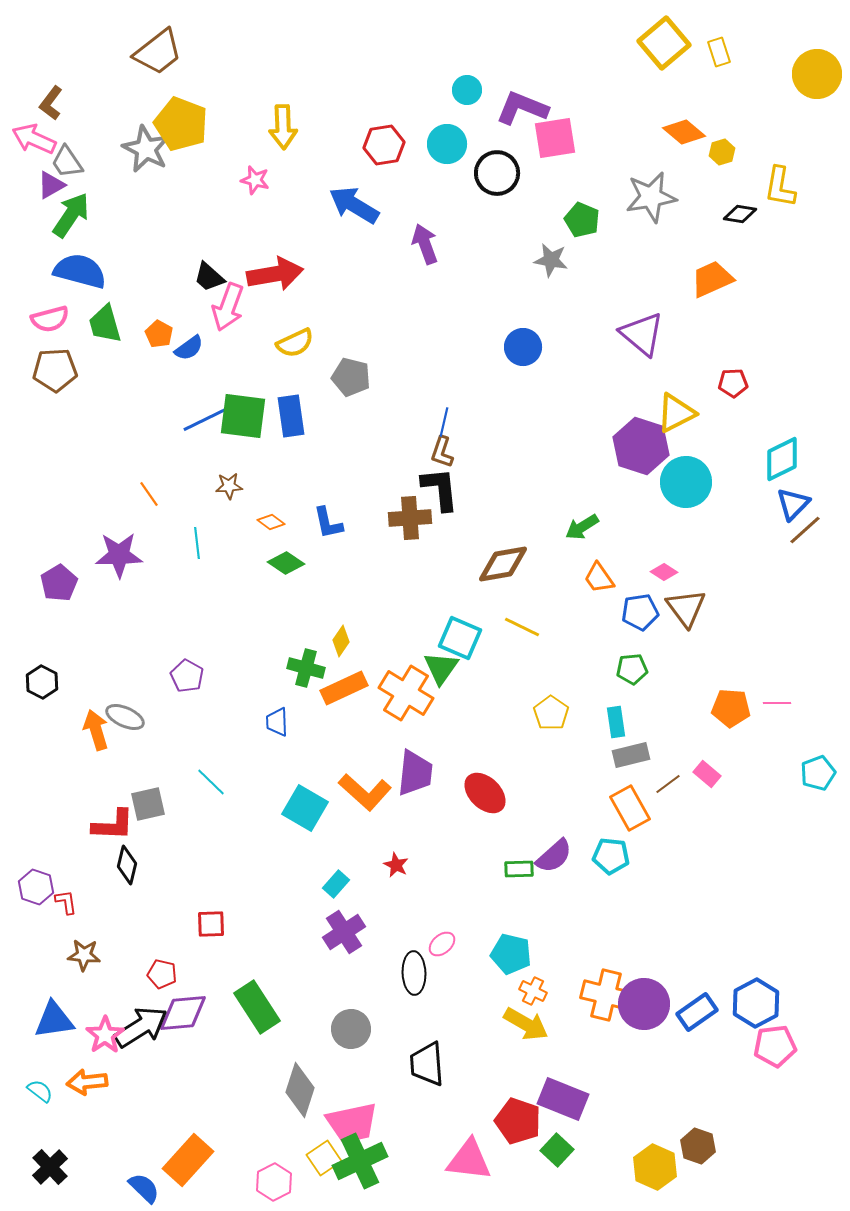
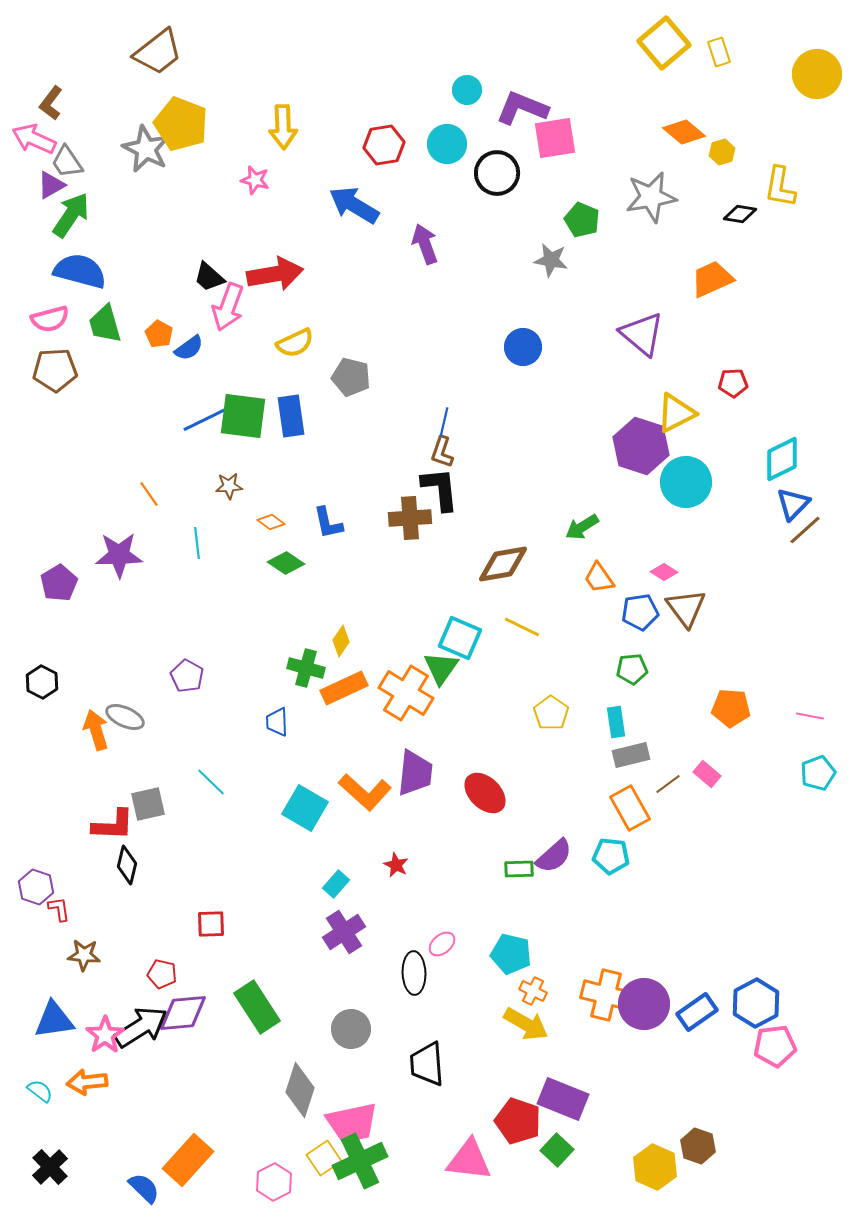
pink line at (777, 703): moved 33 px right, 13 px down; rotated 12 degrees clockwise
red L-shape at (66, 902): moved 7 px left, 7 px down
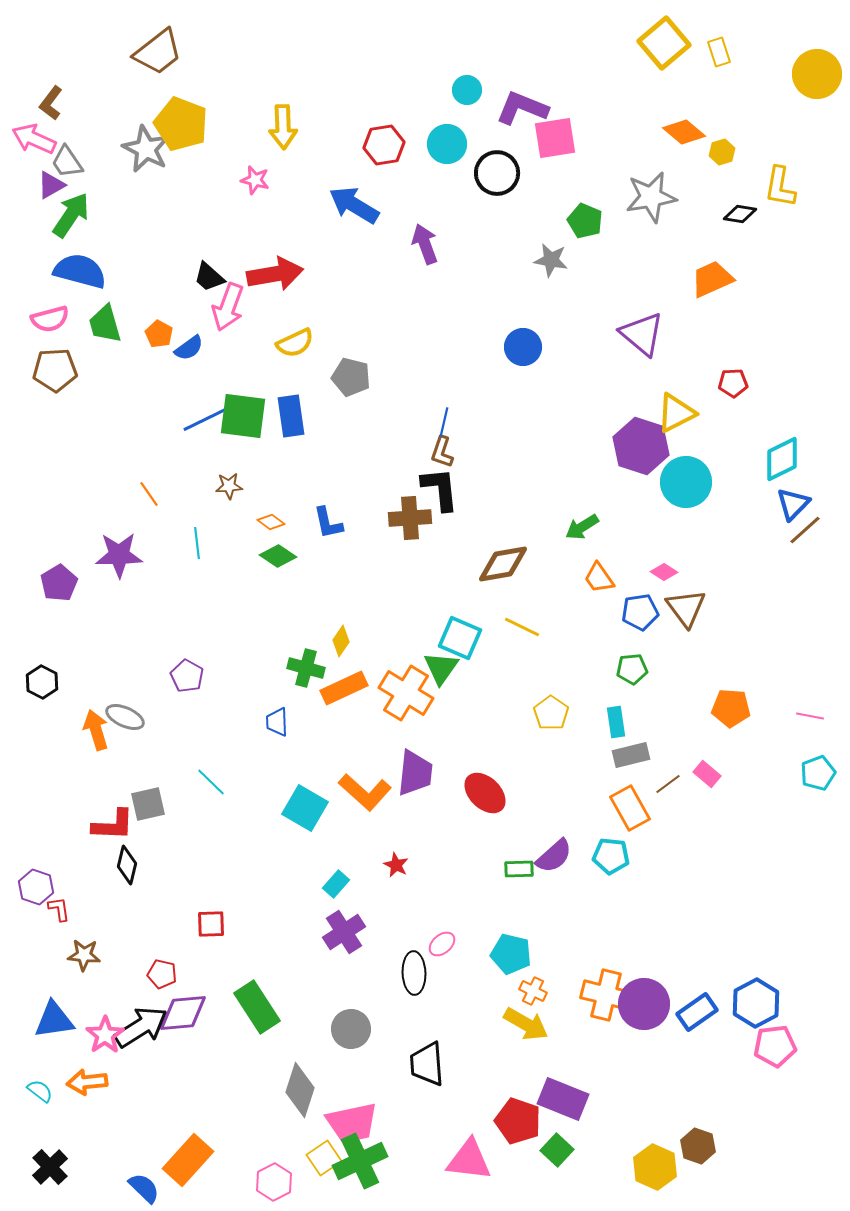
green pentagon at (582, 220): moved 3 px right, 1 px down
green diamond at (286, 563): moved 8 px left, 7 px up
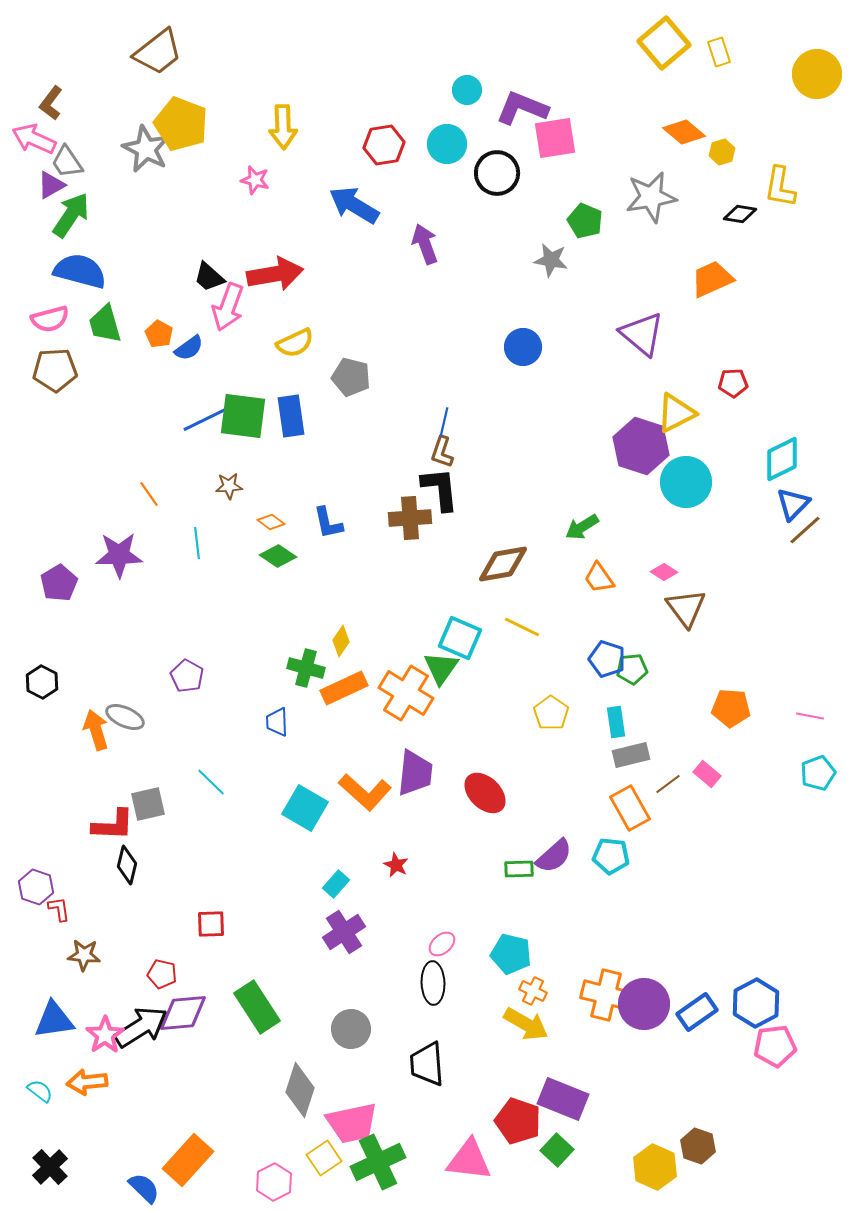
blue pentagon at (640, 612): moved 33 px left, 47 px down; rotated 27 degrees clockwise
black ellipse at (414, 973): moved 19 px right, 10 px down
green cross at (360, 1161): moved 18 px right, 1 px down
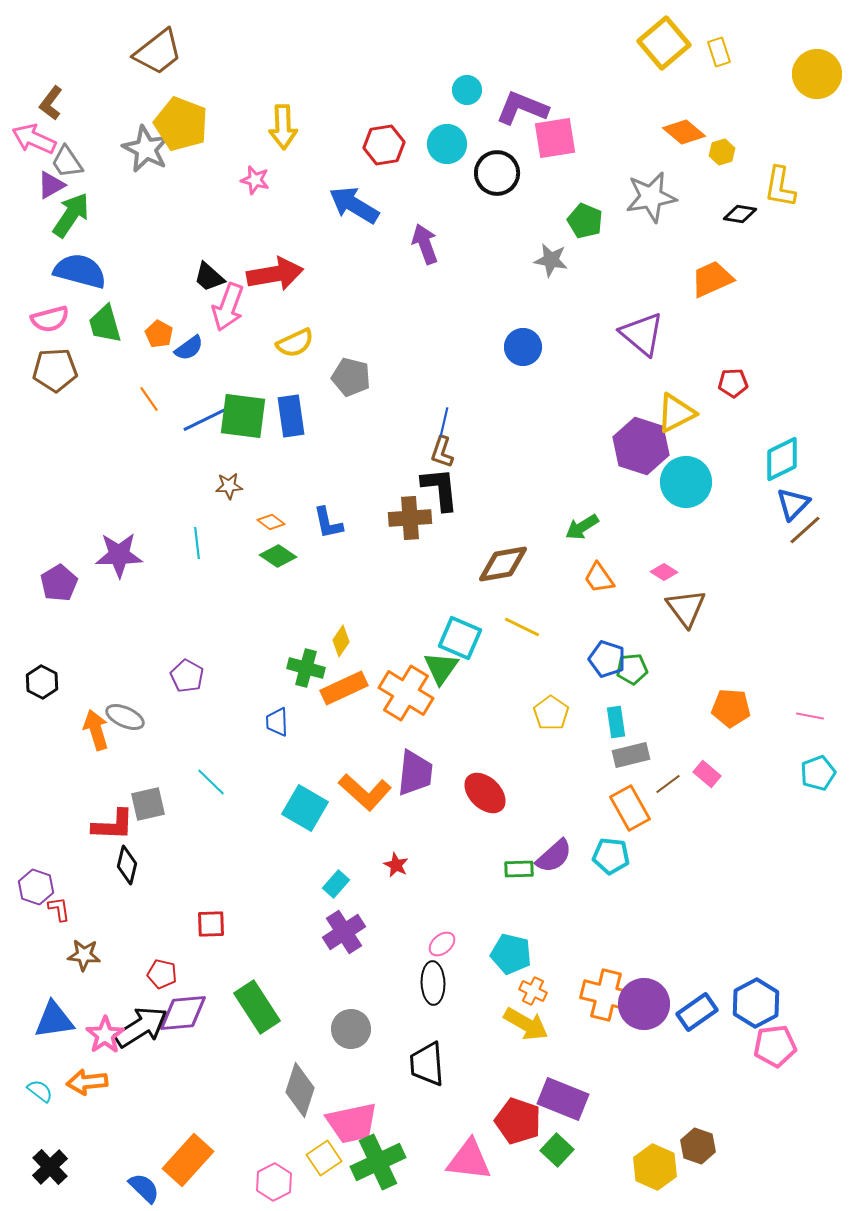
orange line at (149, 494): moved 95 px up
